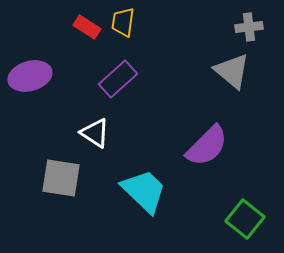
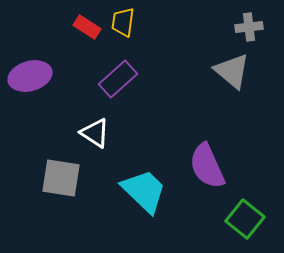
purple semicircle: moved 20 px down; rotated 111 degrees clockwise
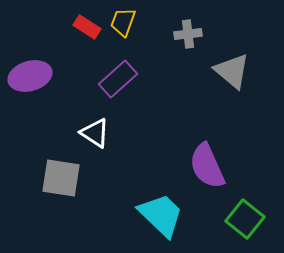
yellow trapezoid: rotated 12 degrees clockwise
gray cross: moved 61 px left, 7 px down
cyan trapezoid: moved 17 px right, 24 px down
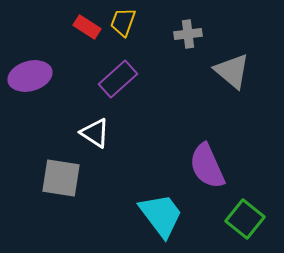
cyan trapezoid: rotated 9 degrees clockwise
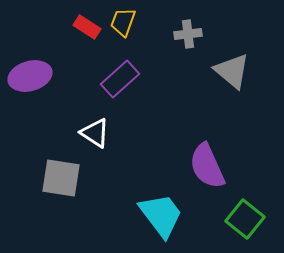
purple rectangle: moved 2 px right
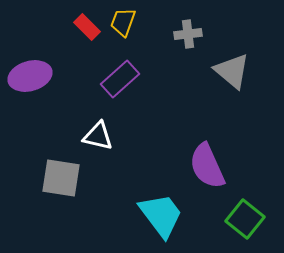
red rectangle: rotated 12 degrees clockwise
white triangle: moved 3 px right, 3 px down; rotated 20 degrees counterclockwise
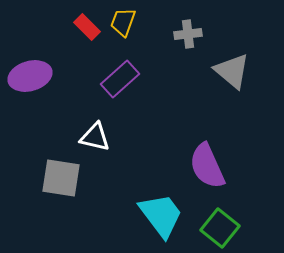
white triangle: moved 3 px left, 1 px down
green square: moved 25 px left, 9 px down
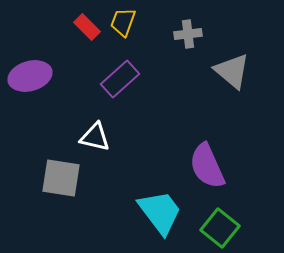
cyan trapezoid: moved 1 px left, 3 px up
